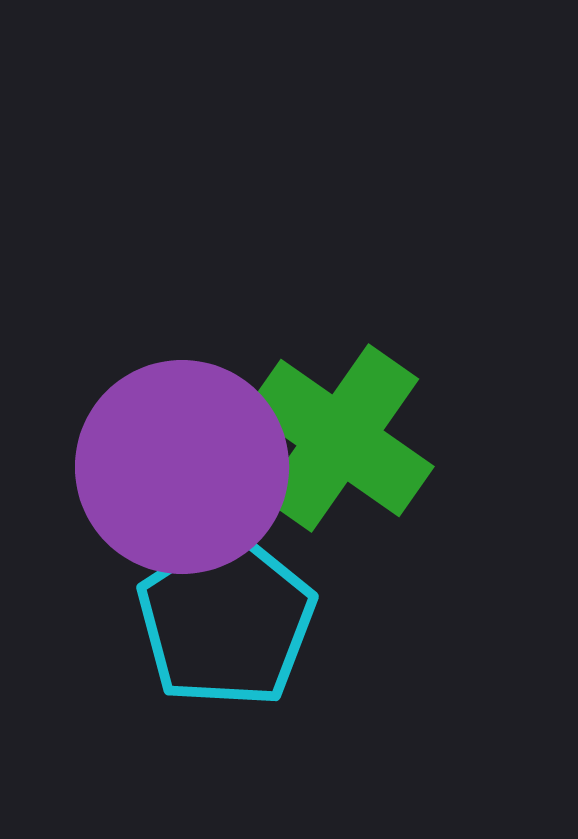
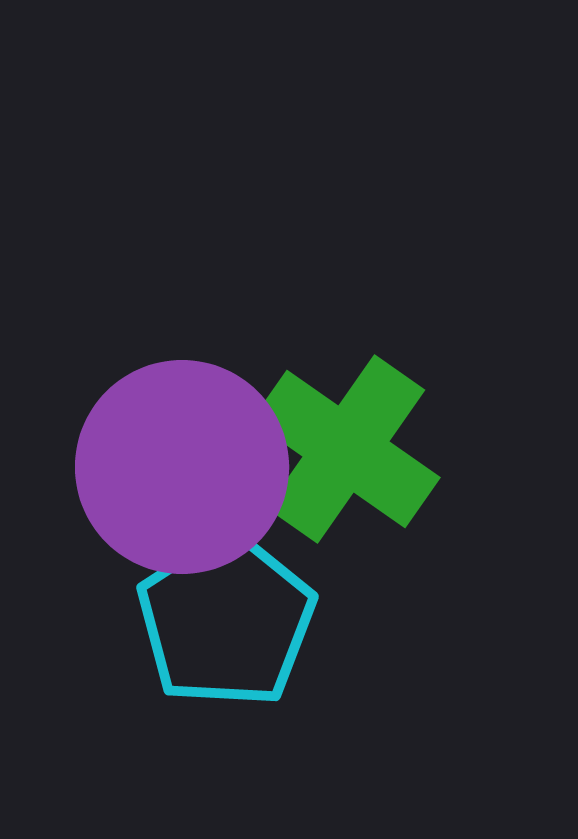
green cross: moved 6 px right, 11 px down
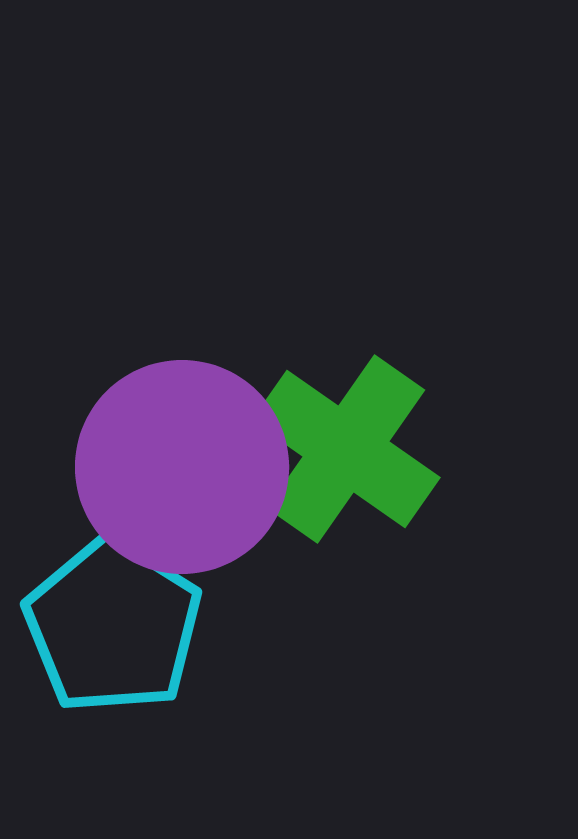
cyan pentagon: moved 113 px left, 6 px down; rotated 7 degrees counterclockwise
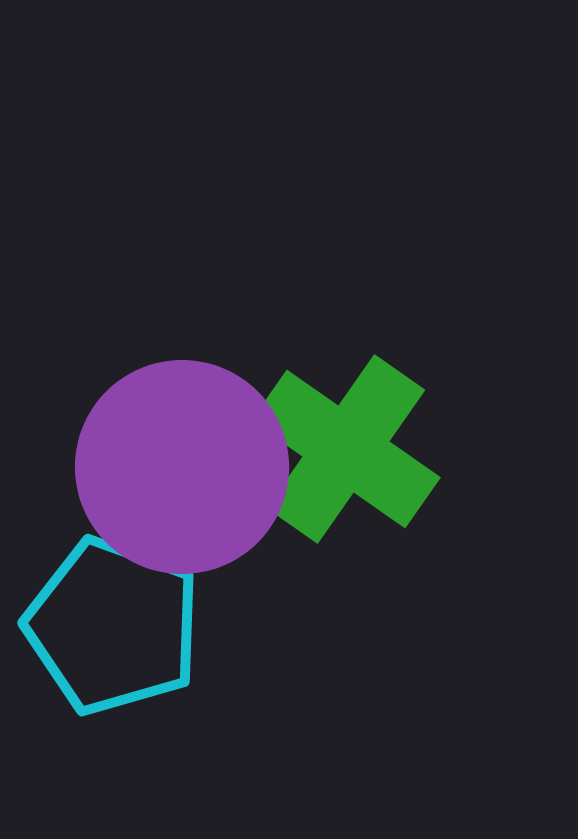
cyan pentagon: rotated 12 degrees counterclockwise
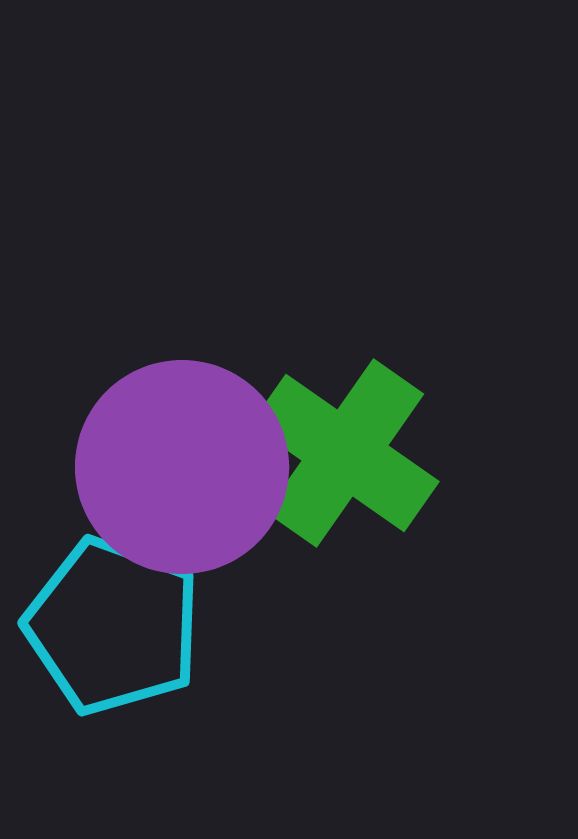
green cross: moved 1 px left, 4 px down
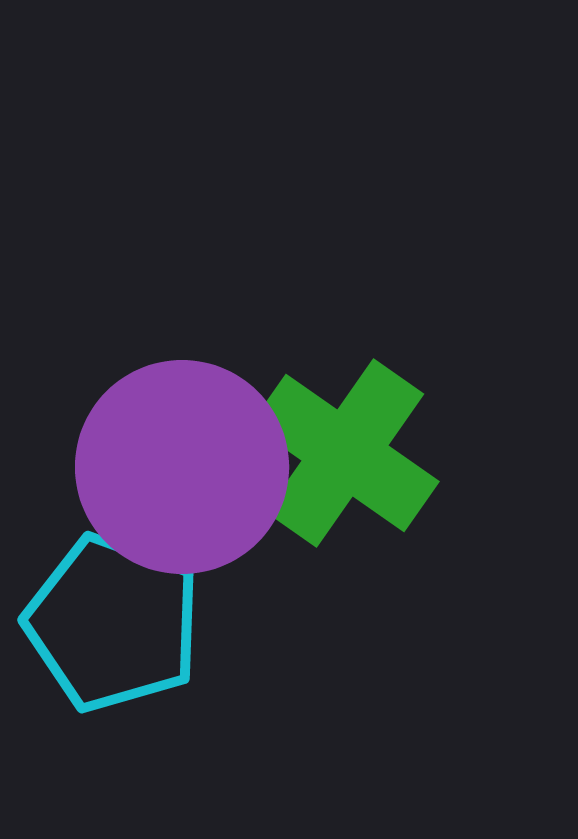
cyan pentagon: moved 3 px up
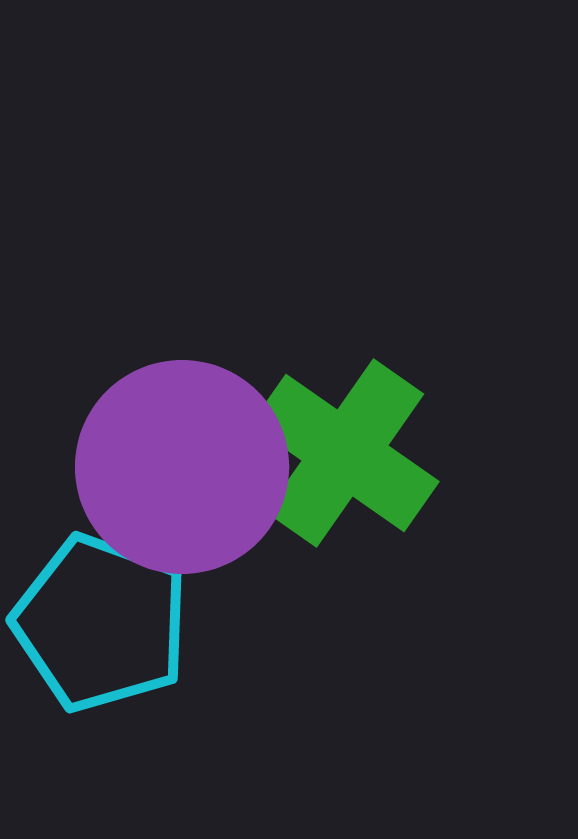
cyan pentagon: moved 12 px left
